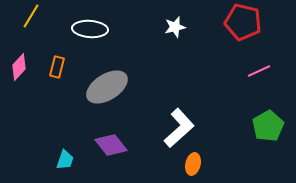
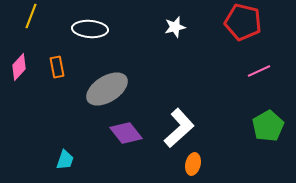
yellow line: rotated 10 degrees counterclockwise
orange rectangle: rotated 25 degrees counterclockwise
gray ellipse: moved 2 px down
purple diamond: moved 15 px right, 12 px up
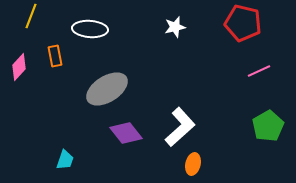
red pentagon: moved 1 px down
orange rectangle: moved 2 px left, 11 px up
white L-shape: moved 1 px right, 1 px up
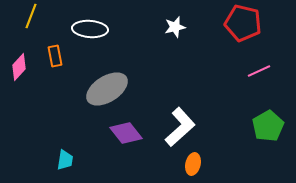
cyan trapezoid: rotated 10 degrees counterclockwise
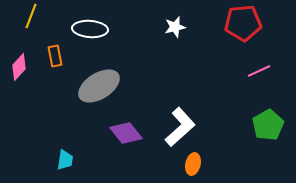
red pentagon: rotated 18 degrees counterclockwise
gray ellipse: moved 8 px left, 3 px up
green pentagon: moved 1 px up
